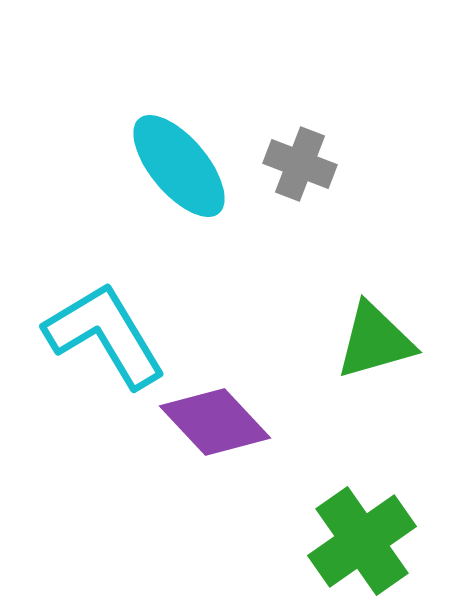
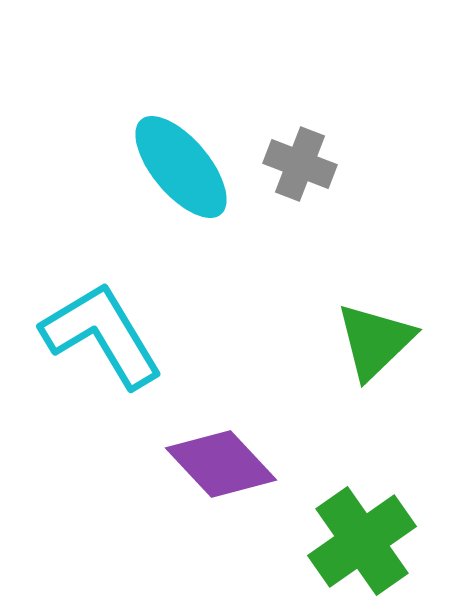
cyan ellipse: moved 2 px right, 1 px down
cyan L-shape: moved 3 px left
green triangle: rotated 28 degrees counterclockwise
purple diamond: moved 6 px right, 42 px down
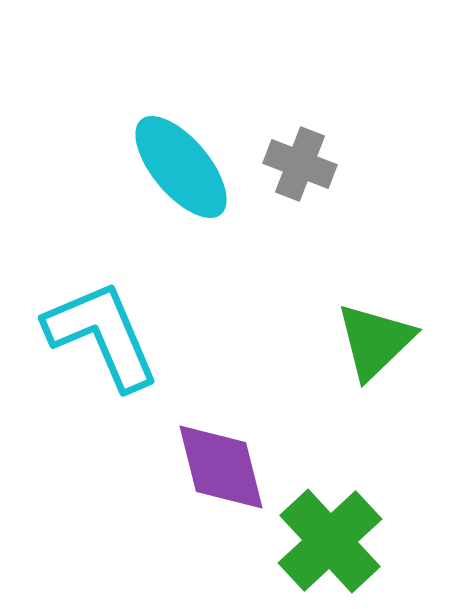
cyan L-shape: rotated 8 degrees clockwise
purple diamond: moved 3 px down; rotated 29 degrees clockwise
green cross: moved 32 px left; rotated 8 degrees counterclockwise
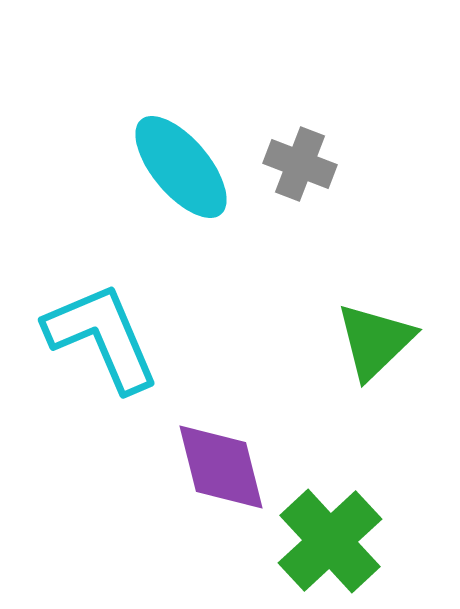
cyan L-shape: moved 2 px down
